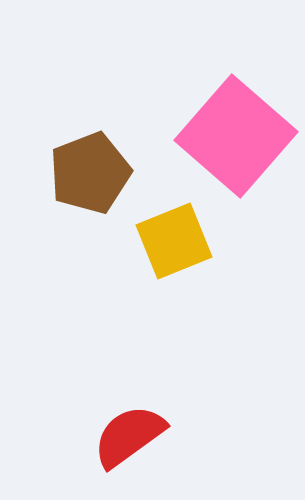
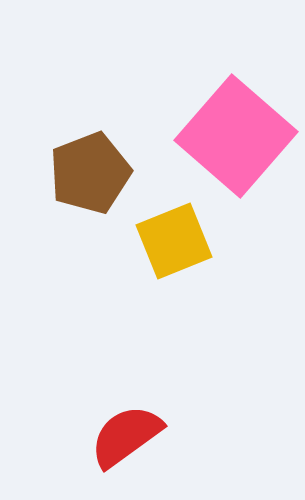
red semicircle: moved 3 px left
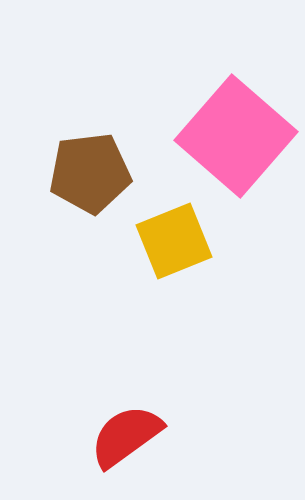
brown pentagon: rotated 14 degrees clockwise
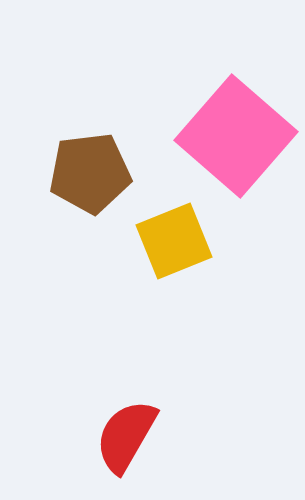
red semicircle: rotated 24 degrees counterclockwise
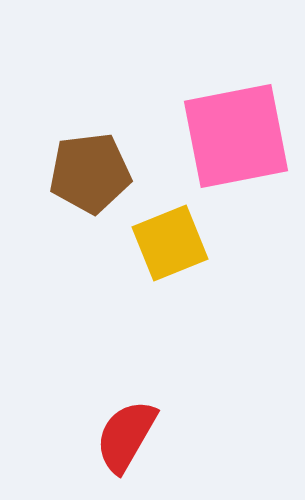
pink square: rotated 38 degrees clockwise
yellow square: moved 4 px left, 2 px down
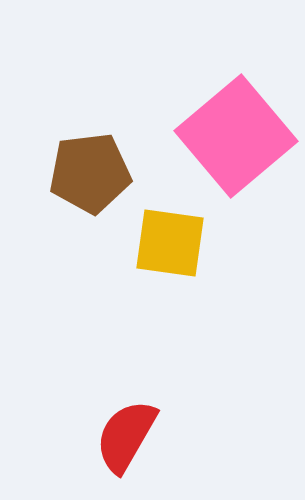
pink square: rotated 29 degrees counterclockwise
yellow square: rotated 30 degrees clockwise
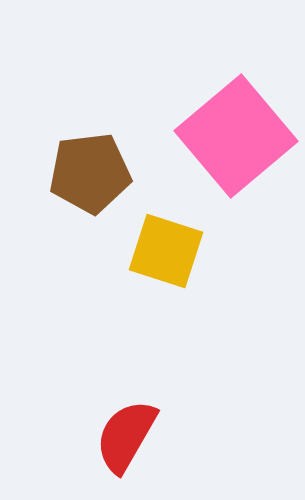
yellow square: moved 4 px left, 8 px down; rotated 10 degrees clockwise
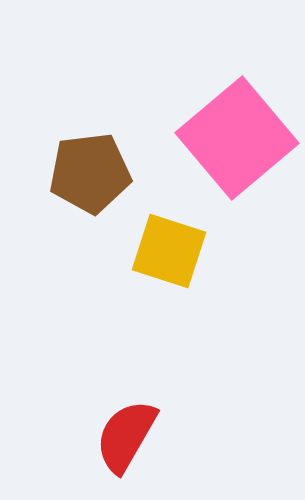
pink square: moved 1 px right, 2 px down
yellow square: moved 3 px right
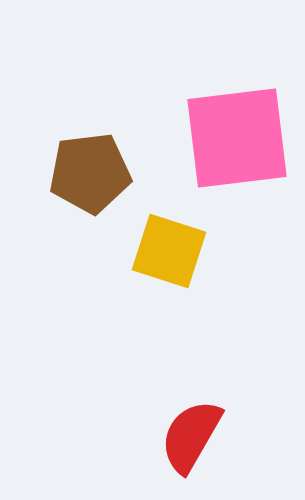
pink square: rotated 33 degrees clockwise
red semicircle: moved 65 px right
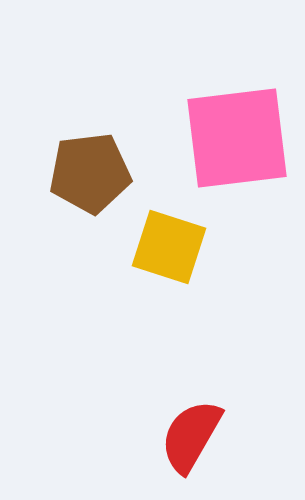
yellow square: moved 4 px up
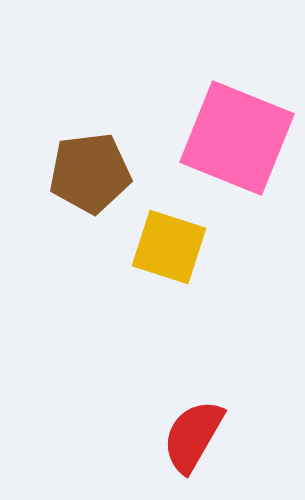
pink square: rotated 29 degrees clockwise
red semicircle: moved 2 px right
